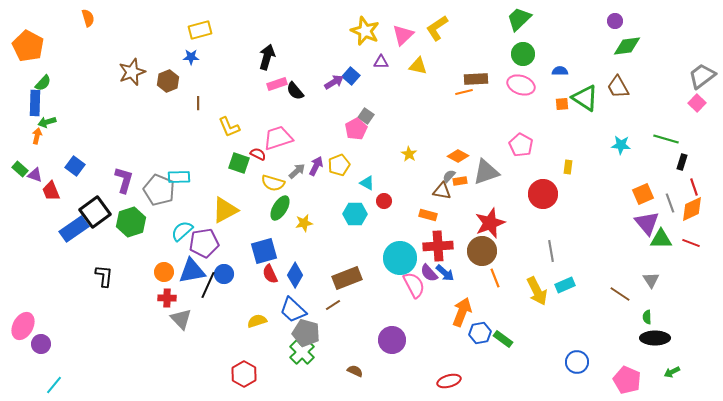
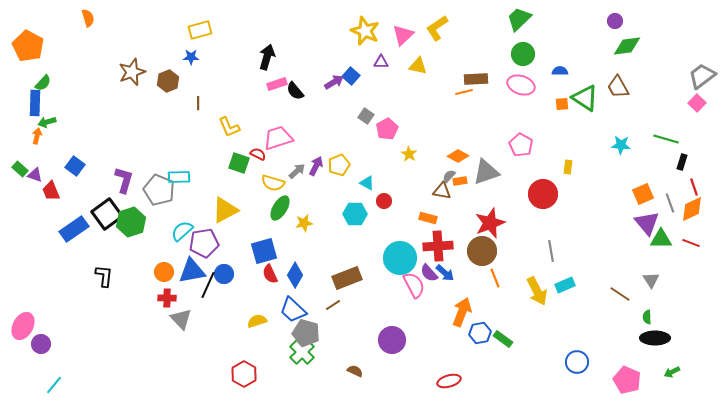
pink pentagon at (356, 129): moved 31 px right
black square at (95, 212): moved 12 px right, 2 px down
orange rectangle at (428, 215): moved 3 px down
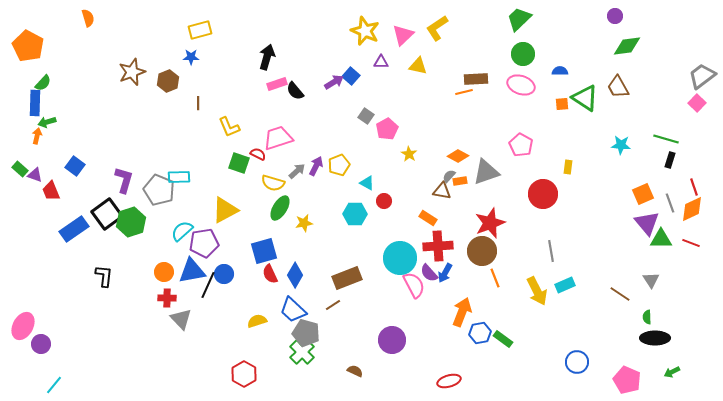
purple circle at (615, 21): moved 5 px up
black rectangle at (682, 162): moved 12 px left, 2 px up
orange rectangle at (428, 218): rotated 18 degrees clockwise
blue arrow at (445, 273): rotated 78 degrees clockwise
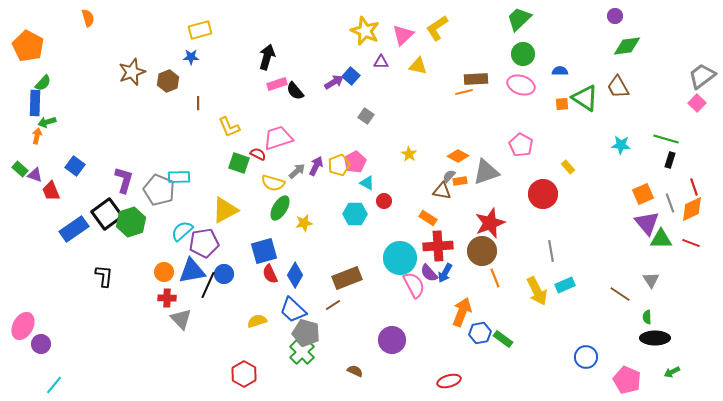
pink pentagon at (387, 129): moved 32 px left, 33 px down
yellow rectangle at (568, 167): rotated 48 degrees counterclockwise
blue circle at (577, 362): moved 9 px right, 5 px up
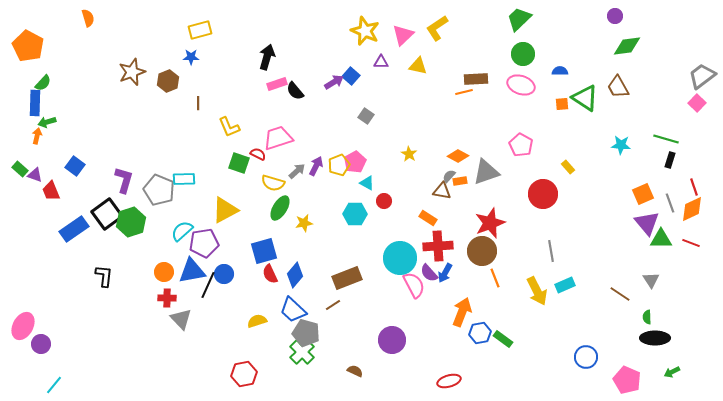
cyan rectangle at (179, 177): moved 5 px right, 2 px down
blue diamond at (295, 275): rotated 10 degrees clockwise
red hexagon at (244, 374): rotated 20 degrees clockwise
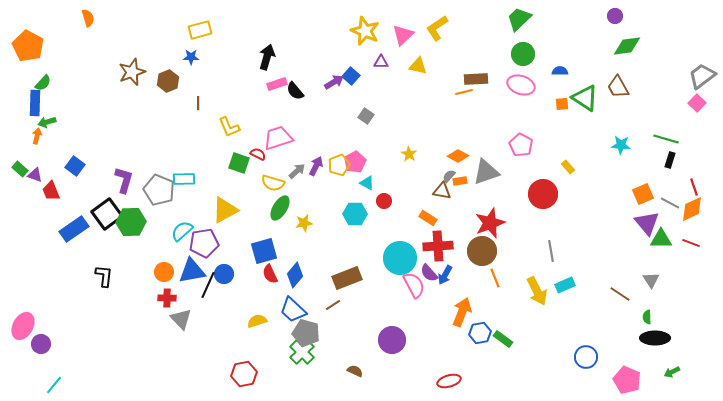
gray line at (670, 203): rotated 42 degrees counterclockwise
green hexagon at (131, 222): rotated 16 degrees clockwise
blue arrow at (445, 273): moved 2 px down
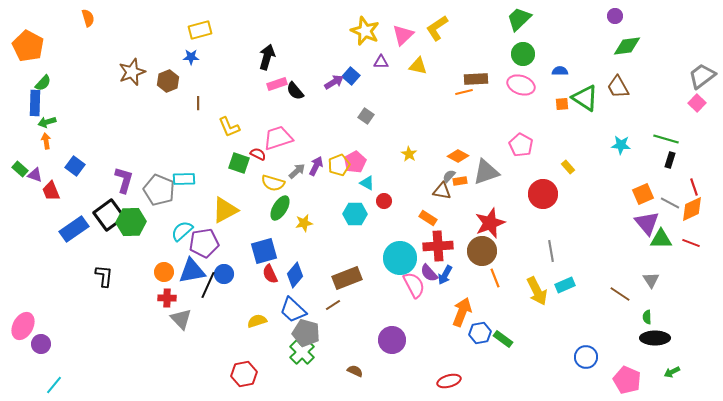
orange arrow at (37, 136): moved 9 px right, 5 px down; rotated 21 degrees counterclockwise
black square at (107, 214): moved 2 px right, 1 px down
